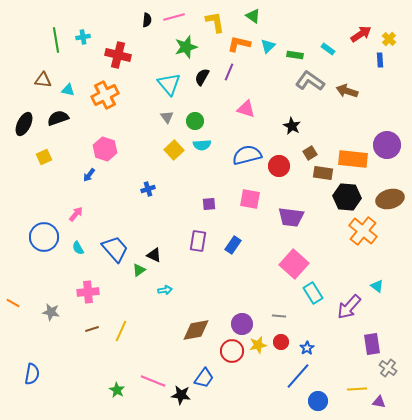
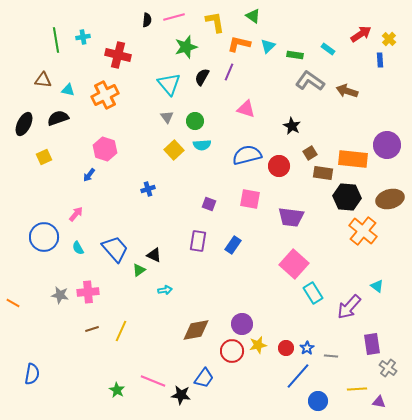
purple square at (209, 204): rotated 24 degrees clockwise
gray star at (51, 312): moved 9 px right, 17 px up
gray line at (279, 316): moved 52 px right, 40 px down
red circle at (281, 342): moved 5 px right, 6 px down
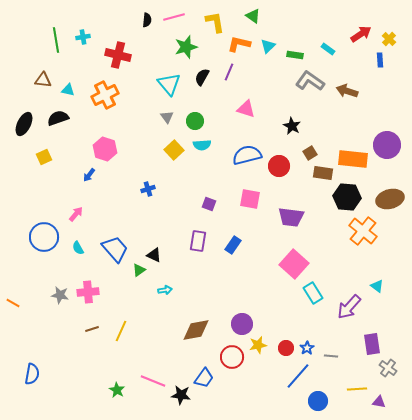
red circle at (232, 351): moved 6 px down
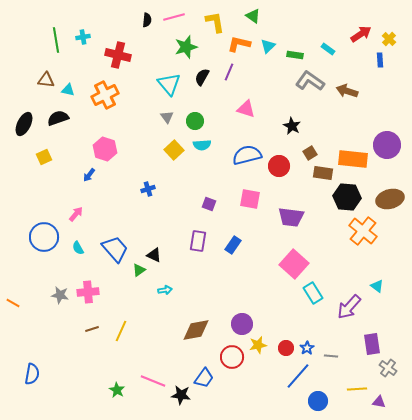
brown triangle at (43, 80): moved 3 px right
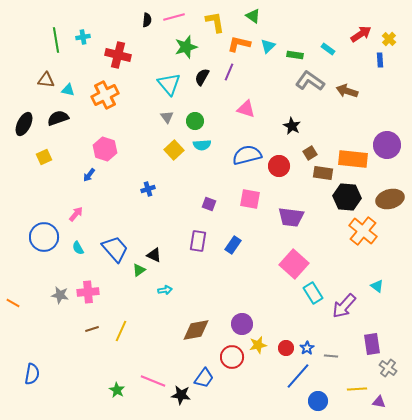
purple arrow at (349, 307): moved 5 px left, 1 px up
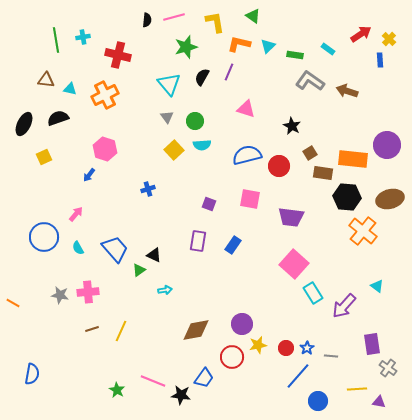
cyan triangle at (68, 90): moved 2 px right, 1 px up
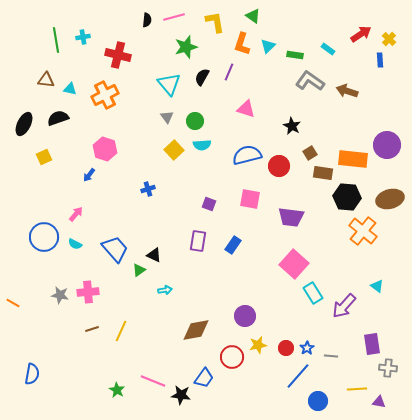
orange L-shape at (239, 44): moved 3 px right; rotated 85 degrees counterclockwise
cyan semicircle at (78, 248): moved 3 px left, 4 px up; rotated 32 degrees counterclockwise
purple circle at (242, 324): moved 3 px right, 8 px up
gray cross at (388, 368): rotated 30 degrees counterclockwise
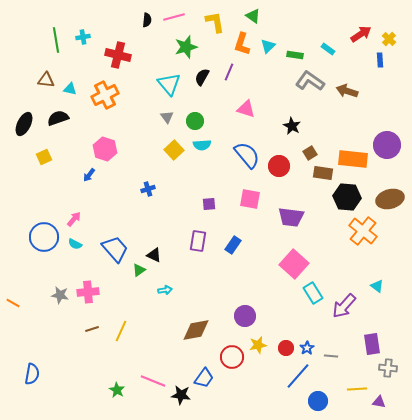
blue semicircle at (247, 155): rotated 64 degrees clockwise
purple square at (209, 204): rotated 24 degrees counterclockwise
pink arrow at (76, 214): moved 2 px left, 5 px down
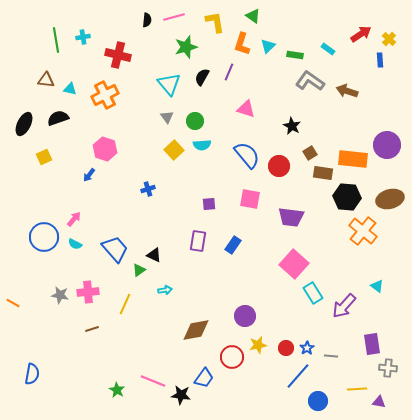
yellow line at (121, 331): moved 4 px right, 27 px up
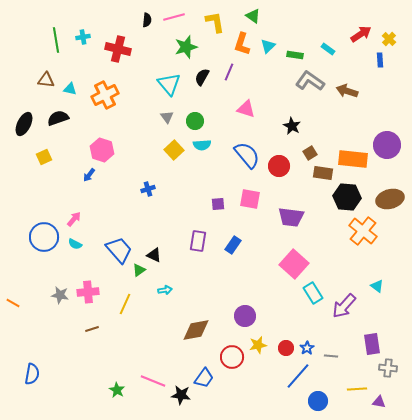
red cross at (118, 55): moved 6 px up
pink hexagon at (105, 149): moved 3 px left, 1 px down
purple square at (209, 204): moved 9 px right
blue trapezoid at (115, 249): moved 4 px right, 1 px down
